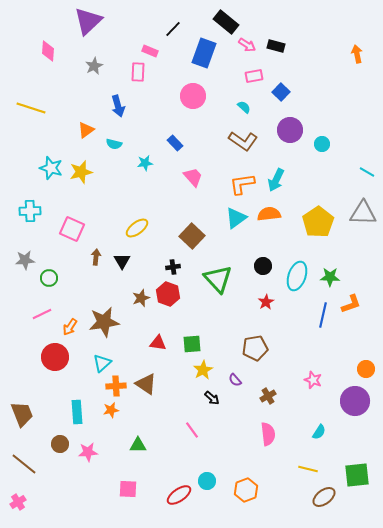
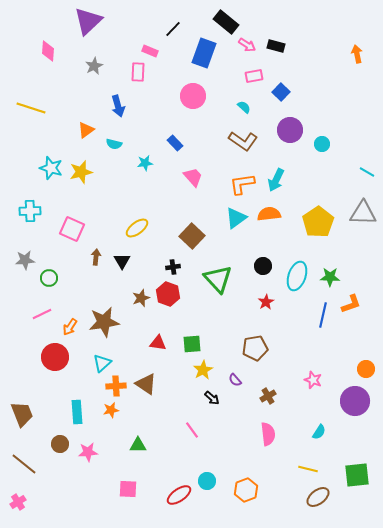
brown ellipse at (324, 497): moved 6 px left
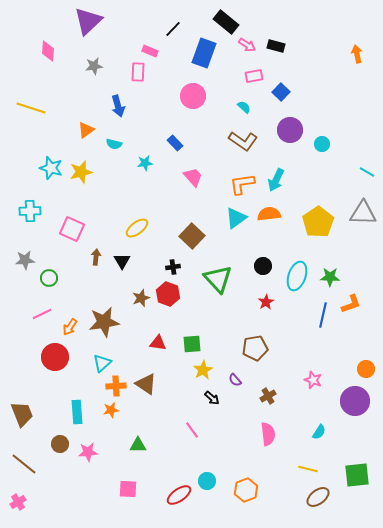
gray star at (94, 66): rotated 18 degrees clockwise
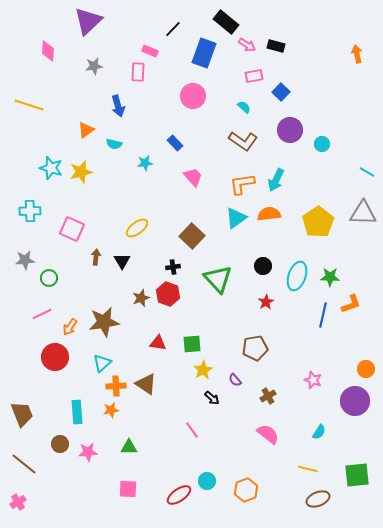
yellow line at (31, 108): moved 2 px left, 3 px up
pink semicircle at (268, 434): rotated 45 degrees counterclockwise
green triangle at (138, 445): moved 9 px left, 2 px down
brown ellipse at (318, 497): moved 2 px down; rotated 15 degrees clockwise
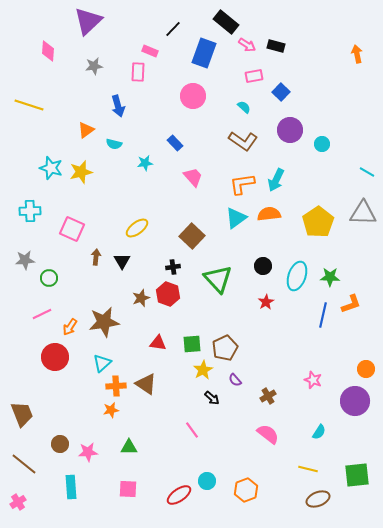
brown pentagon at (255, 348): moved 30 px left; rotated 15 degrees counterclockwise
cyan rectangle at (77, 412): moved 6 px left, 75 px down
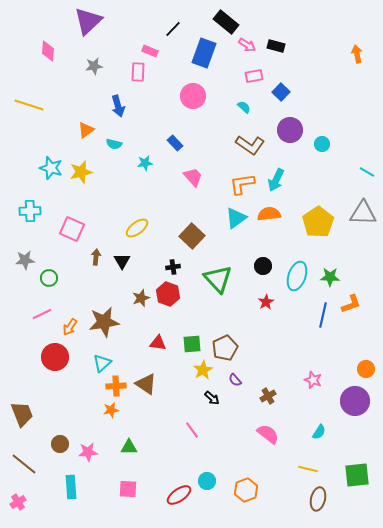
brown L-shape at (243, 141): moved 7 px right, 4 px down
brown ellipse at (318, 499): rotated 55 degrees counterclockwise
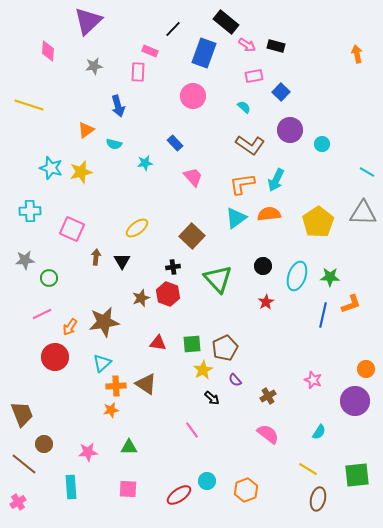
brown circle at (60, 444): moved 16 px left
yellow line at (308, 469): rotated 18 degrees clockwise
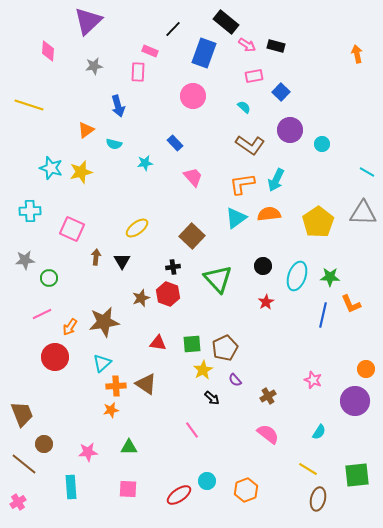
orange L-shape at (351, 304): rotated 85 degrees clockwise
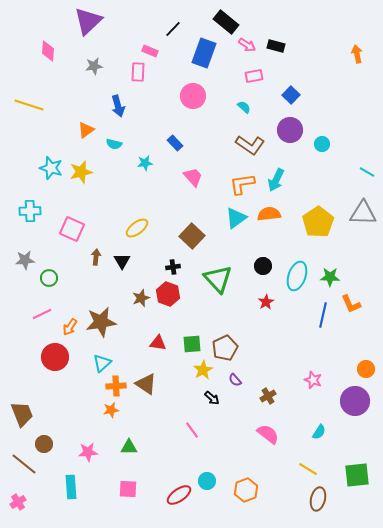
blue square at (281, 92): moved 10 px right, 3 px down
brown star at (104, 322): moved 3 px left
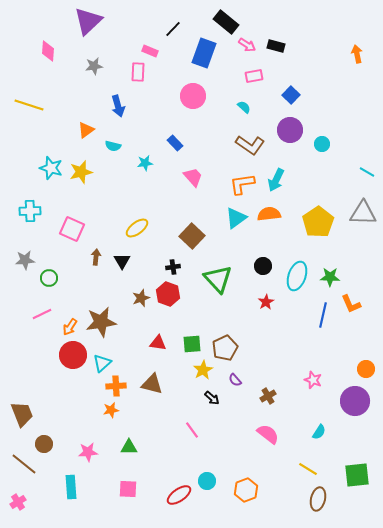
cyan semicircle at (114, 144): moved 1 px left, 2 px down
red circle at (55, 357): moved 18 px right, 2 px up
brown triangle at (146, 384): moved 6 px right; rotated 20 degrees counterclockwise
